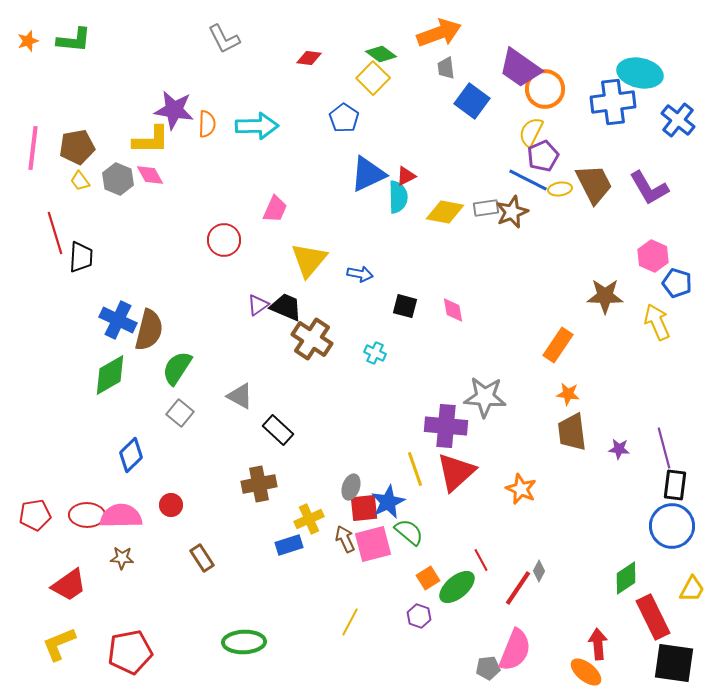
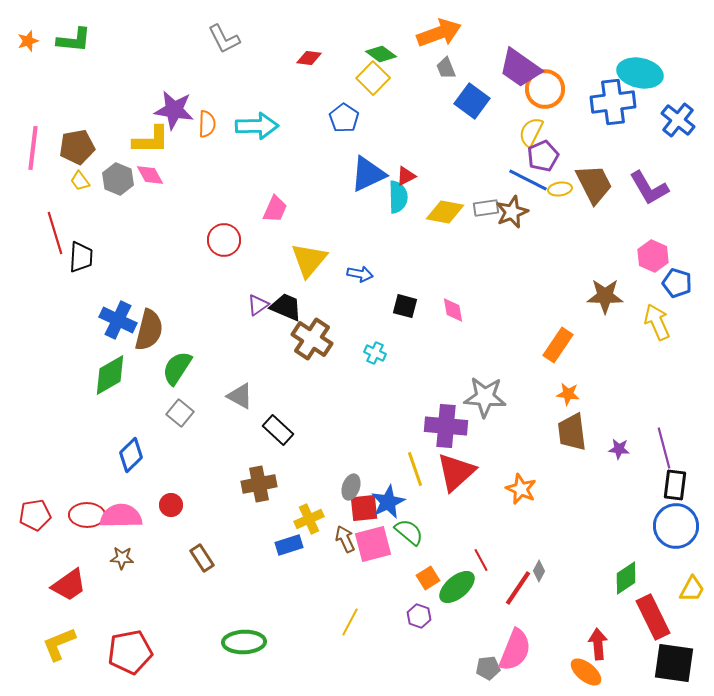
gray trapezoid at (446, 68): rotated 15 degrees counterclockwise
blue circle at (672, 526): moved 4 px right
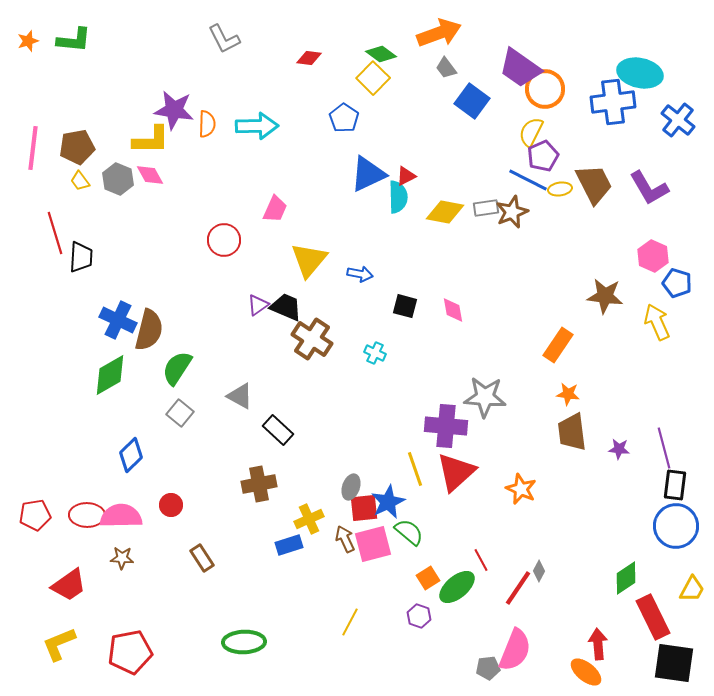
gray trapezoid at (446, 68): rotated 15 degrees counterclockwise
brown star at (605, 296): rotated 6 degrees clockwise
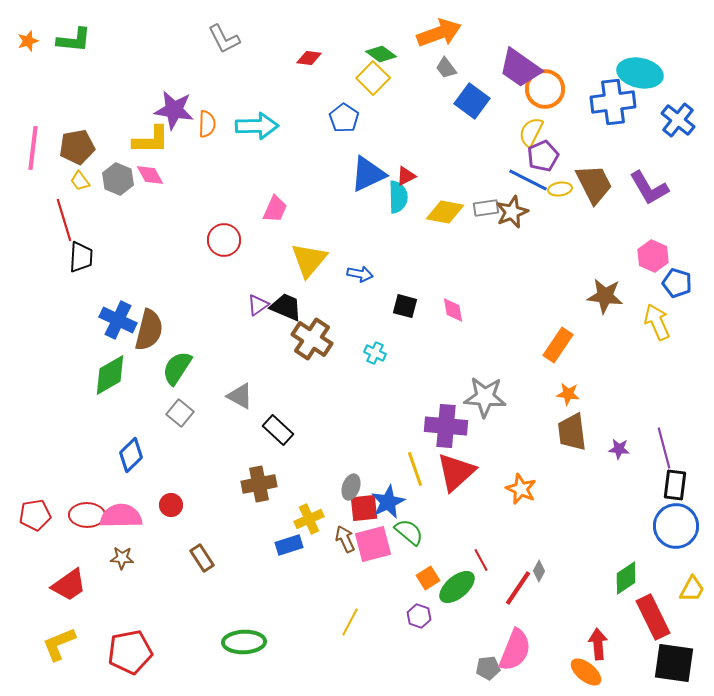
red line at (55, 233): moved 9 px right, 13 px up
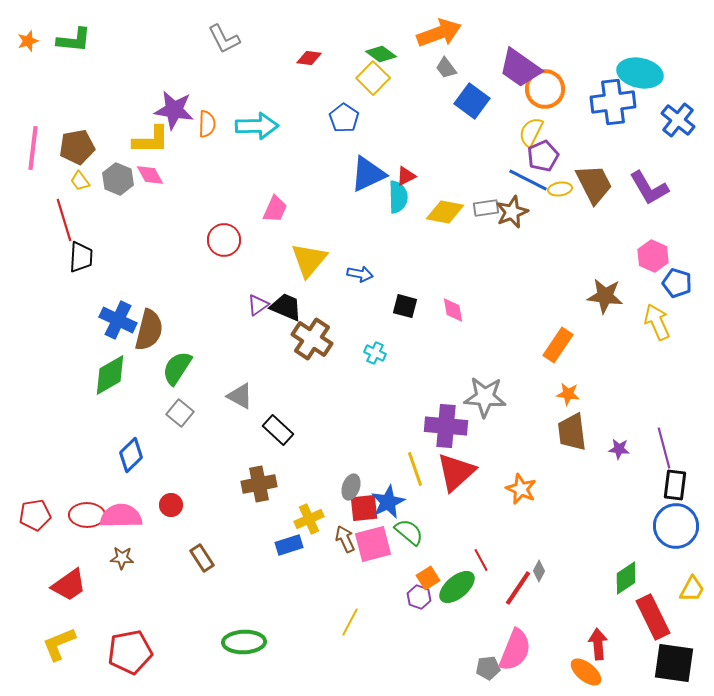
purple hexagon at (419, 616): moved 19 px up
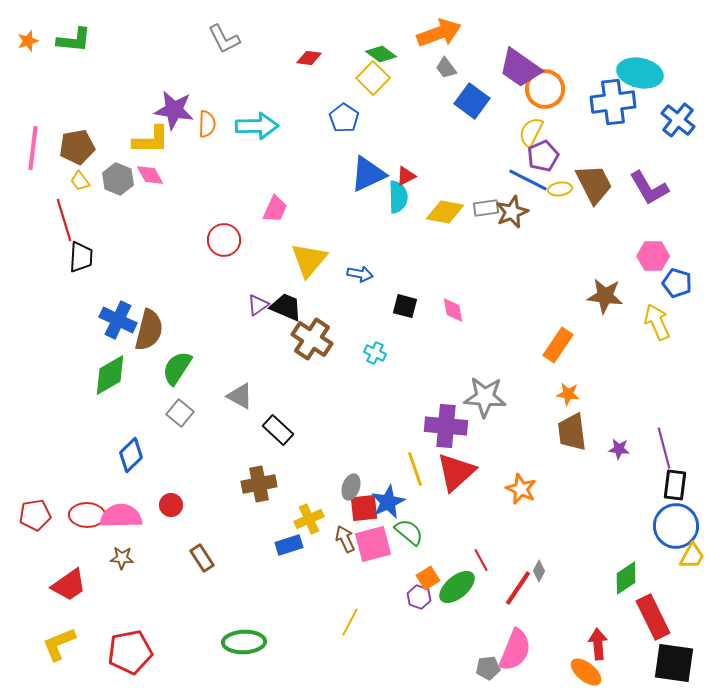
pink hexagon at (653, 256): rotated 24 degrees counterclockwise
yellow trapezoid at (692, 589): moved 33 px up
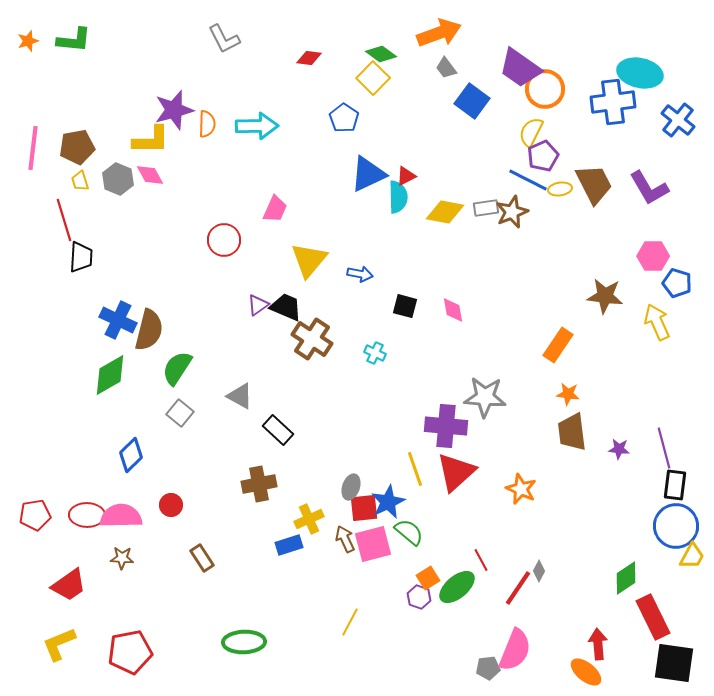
purple star at (174, 110): rotated 24 degrees counterclockwise
yellow trapezoid at (80, 181): rotated 20 degrees clockwise
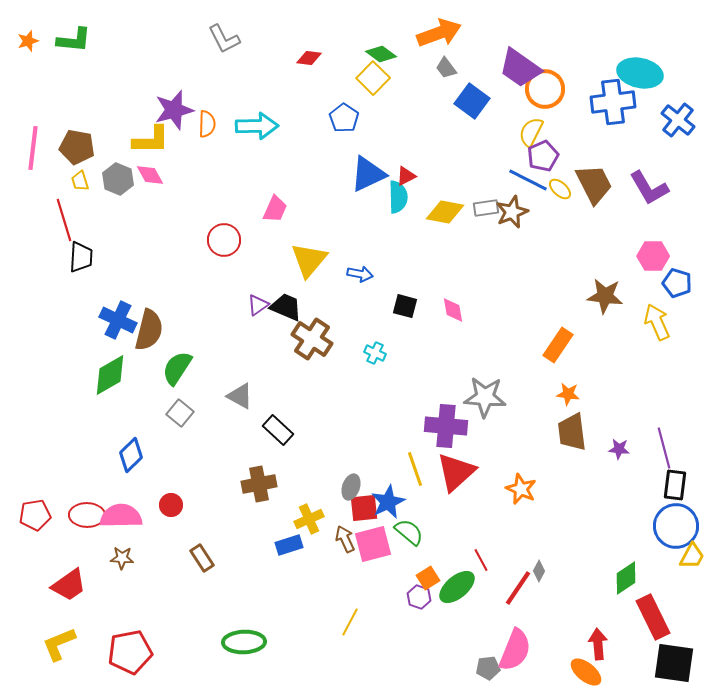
brown pentagon at (77, 147): rotated 20 degrees clockwise
yellow ellipse at (560, 189): rotated 50 degrees clockwise
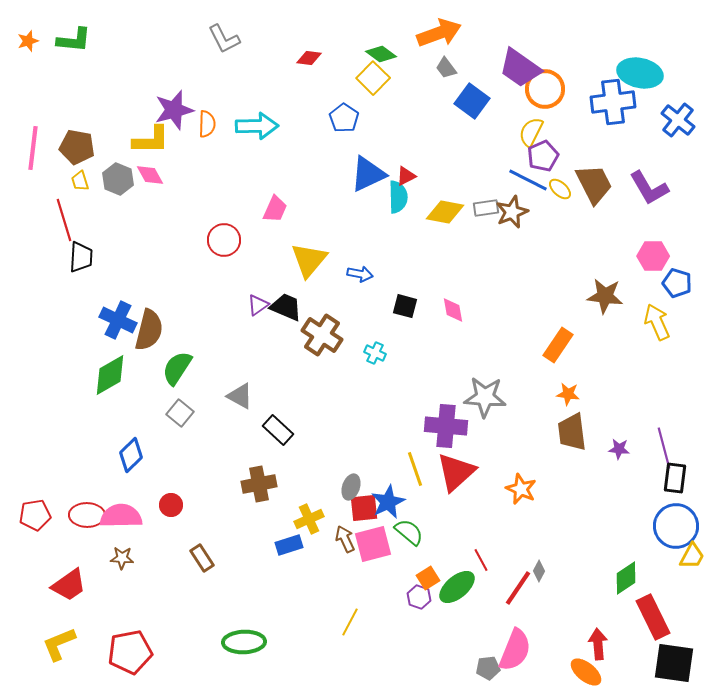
brown cross at (312, 339): moved 10 px right, 4 px up
black rectangle at (675, 485): moved 7 px up
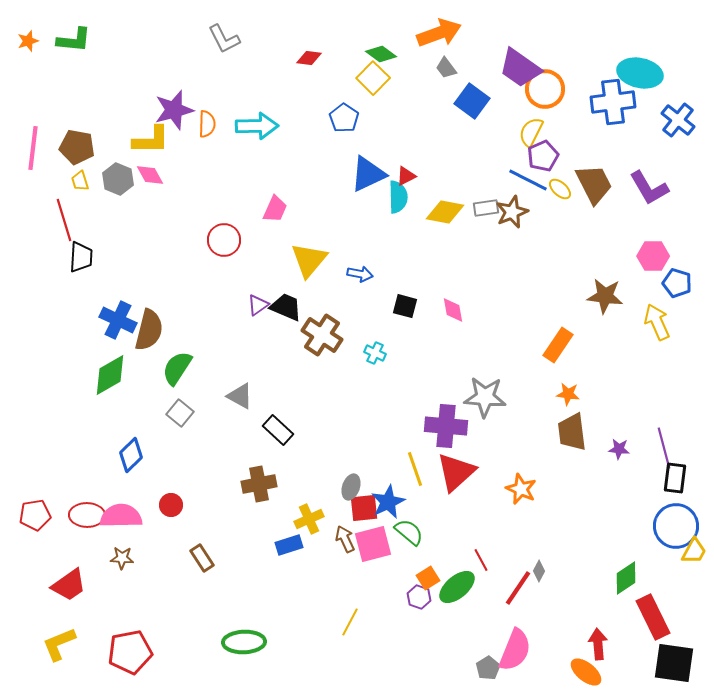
yellow trapezoid at (692, 556): moved 2 px right, 5 px up
gray pentagon at (488, 668): rotated 25 degrees counterclockwise
